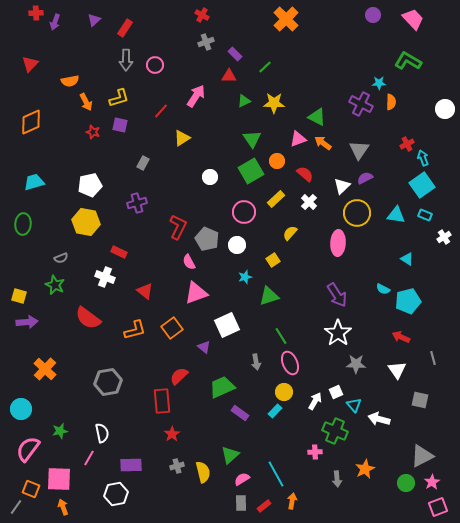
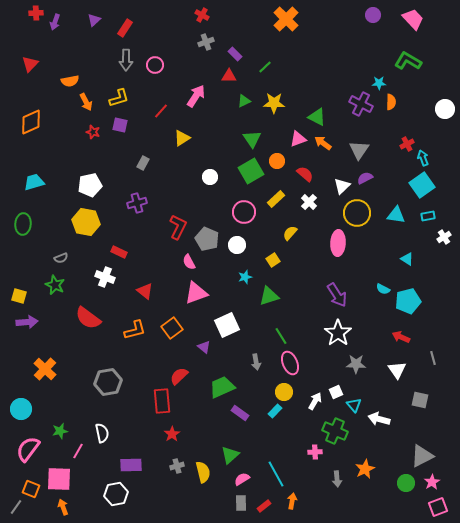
cyan rectangle at (425, 215): moved 3 px right, 1 px down; rotated 32 degrees counterclockwise
pink line at (89, 458): moved 11 px left, 7 px up
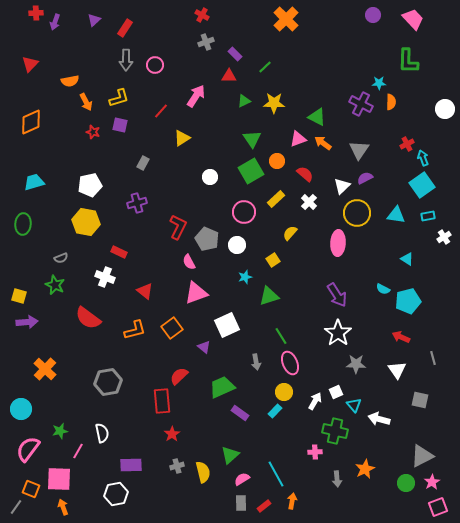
green L-shape at (408, 61): rotated 120 degrees counterclockwise
green cross at (335, 431): rotated 10 degrees counterclockwise
